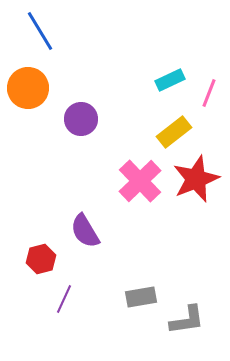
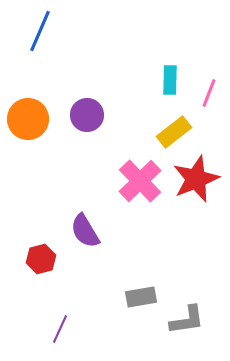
blue line: rotated 54 degrees clockwise
cyan rectangle: rotated 64 degrees counterclockwise
orange circle: moved 31 px down
purple circle: moved 6 px right, 4 px up
purple line: moved 4 px left, 30 px down
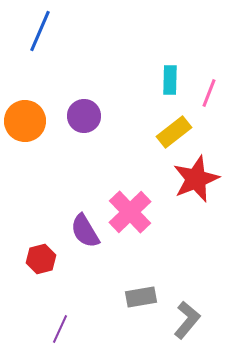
purple circle: moved 3 px left, 1 px down
orange circle: moved 3 px left, 2 px down
pink cross: moved 10 px left, 31 px down
gray L-shape: rotated 42 degrees counterclockwise
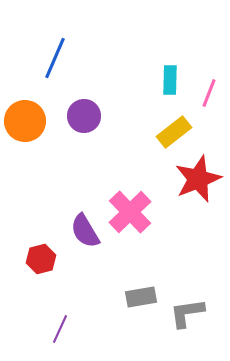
blue line: moved 15 px right, 27 px down
red star: moved 2 px right
gray L-shape: moved 7 px up; rotated 138 degrees counterclockwise
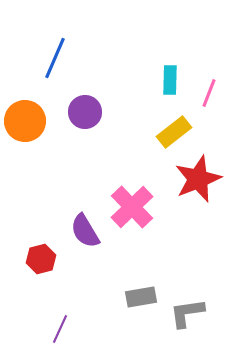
purple circle: moved 1 px right, 4 px up
pink cross: moved 2 px right, 5 px up
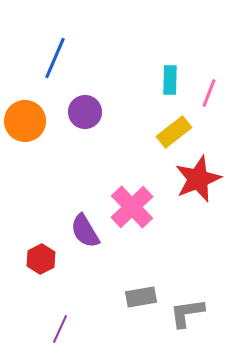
red hexagon: rotated 12 degrees counterclockwise
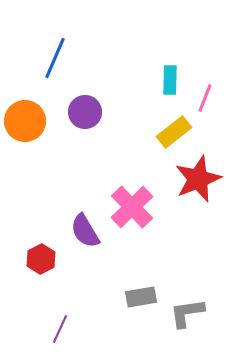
pink line: moved 4 px left, 5 px down
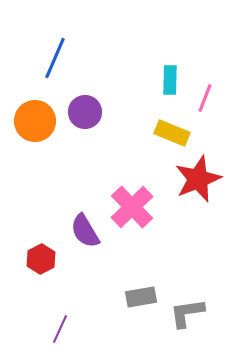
orange circle: moved 10 px right
yellow rectangle: moved 2 px left, 1 px down; rotated 60 degrees clockwise
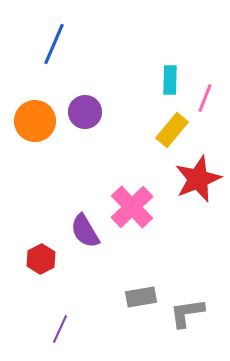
blue line: moved 1 px left, 14 px up
yellow rectangle: moved 3 px up; rotated 72 degrees counterclockwise
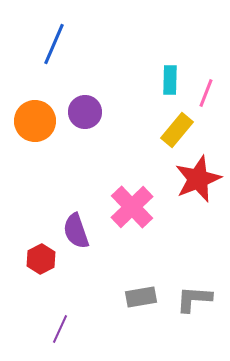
pink line: moved 1 px right, 5 px up
yellow rectangle: moved 5 px right
purple semicircle: moved 9 px left; rotated 12 degrees clockwise
gray L-shape: moved 7 px right, 14 px up; rotated 12 degrees clockwise
